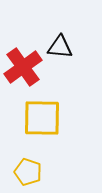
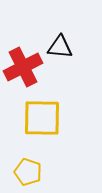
red cross: rotated 9 degrees clockwise
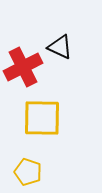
black triangle: rotated 20 degrees clockwise
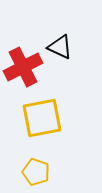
yellow square: rotated 12 degrees counterclockwise
yellow pentagon: moved 8 px right
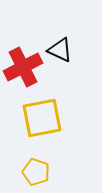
black triangle: moved 3 px down
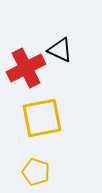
red cross: moved 3 px right, 1 px down
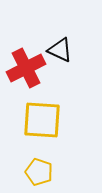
yellow square: moved 2 px down; rotated 15 degrees clockwise
yellow pentagon: moved 3 px right
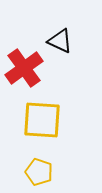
black triangle: moved 9 px up
red cross: moved 2 px left; rotated 9 degrees counterclockwise
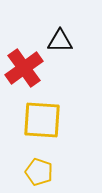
black triangle: rotated 24 degrees counterclockwise
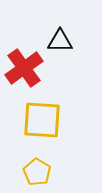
yellow pentagon: moved 2 px left; rotated 12 degrees clockwise
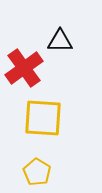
yellow square: moved 1 px right, 2 px up
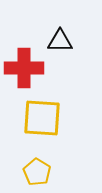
red cross: rotated 36 degrees clockwise
yellow square: moved 1 px left
